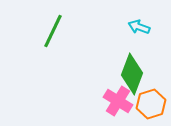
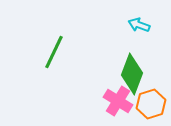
cyan arrow: moved 2 px up
green line: moved 1 px right, 21 px down
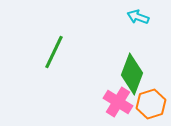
cyan arrow: moved 1 px left, 8 px up
pink cross: moved 1 px down
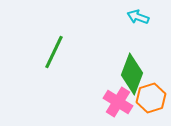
orange hexagon: moved 6 px up
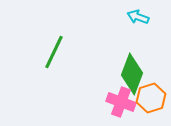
pink cross: moved 3 px right; rotated 12 degrees counterclockwise
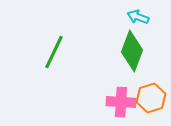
green diamond: moved 23 px up
pink cross: rotated 16 degrees counterclockwise
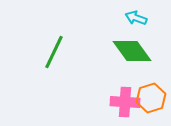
cyan arrow: moved 2 px left, 1 px down
green diamond: rotated 57 degrees counterclockwise
pink cross: moved 4 px right
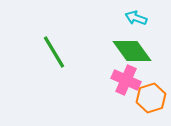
green line: rotated 56 degrees counterclockwise
pink cross: moved 1 px right, 22 px up; rotated 20 degrees clockwise
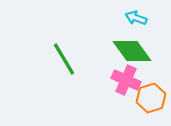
green line: moved 10 px right, 7 px down
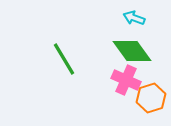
cyan arrow: moved 2 px left
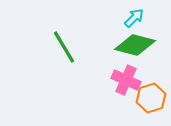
cyan arrow: rotated 115 degrees clockwise
green diamond: moved 3 px right, 6 px up; rotated 39 degrees counterclockwise
green line: moved 12 px up
